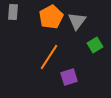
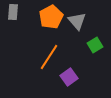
gray triangle: rotated 18 degrees counterclockwise
purple square: rotated 18 degrees counterclockwise
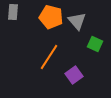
orange pentagon: rotated 30 degrees counterclockwise
green square: moved 1 px up; rotated 35 degrees counterclockwise
purple square: moved 5 px right, 2 px up
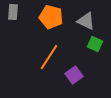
gray triangle: moved 9 px right; rotated 24 degrees counterclockwise
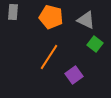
gray triangle: moved 1 px up
green square: rotated 14 degrees clockwise
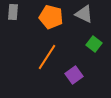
gray triangle: moved 2 px left, 6 px up
green square: moved 1 px left
orange line: moved 2 px left
